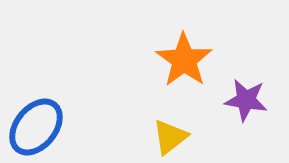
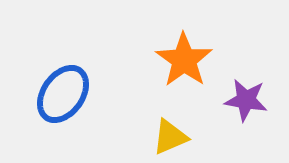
blue ellipse: moved 27 px right, 33 px up; rotated 4 degrees counterclockwise
yellow triangle: rotated 15 degrees clockwise
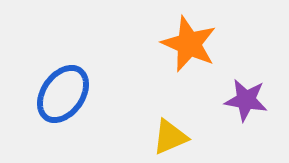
orange star: moved 5 px right, 16 px up; rotated 12 degrees counterclockwise
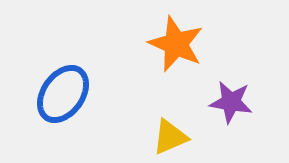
orange star: moved 13 px left
purple star: moved 15 px left, 2 px down
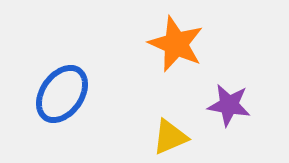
blue ellipse: moved 1 px left
purple star: moved 2 px left, 3 px down
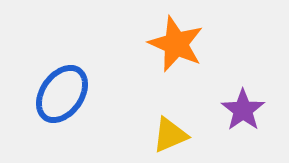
purple star: moved 14 px right, 5 px down; rotated 27 degrees clockwise
yellow triangle: moved 2 px up
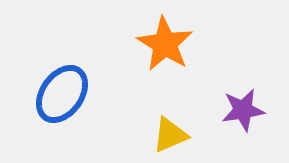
orange star: moved 11 px left; rotated 8 degrees clockwise
purple star: rotated 27 degrees clockwise
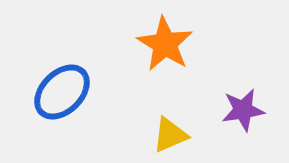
blue ellipse: moved 2 px up; rotated 10 degrees clockwise
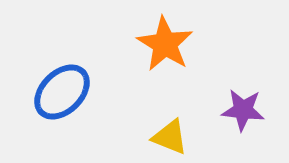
purple star: rotated 15 degrees clockwise
yellow triangle: moved 2 px down; rotated 45 degrees clockwise
